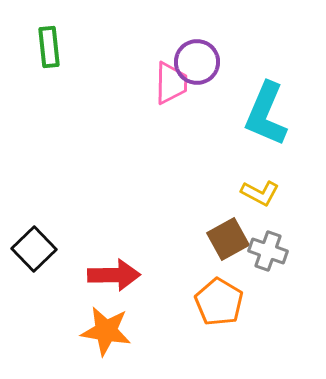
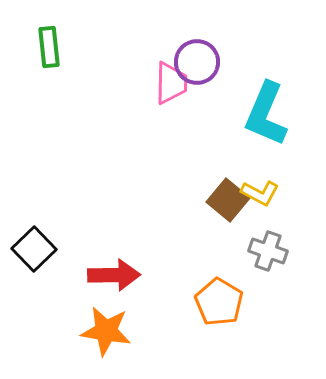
brown square: moved 39 px up; rotated 21 degrees counterclockwise
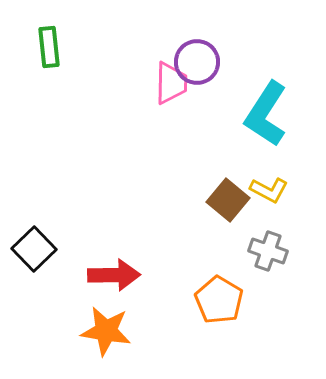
cyan L-shape: rotated 10 degrees clockwise
yellow L-shape: moved 9 px right, 3 px up
orange pentagon: moved 2 px up
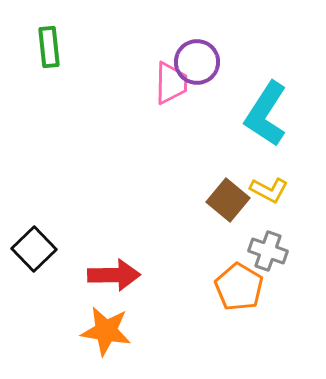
orange pentagon: moved 20 px right, 13 px up
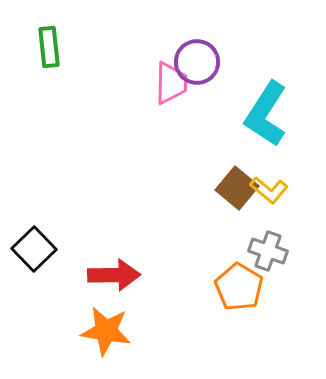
yellow L-shape: rotated 12 degrees clockwise
brown square: moved 9 px right, 12 px up
